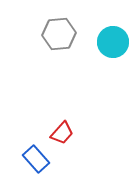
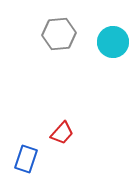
blue rectangle: moved 10 px left; rotated 60 degrees clockwise
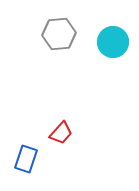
red trapezoid: moved 1 px left
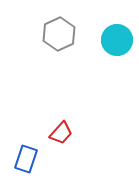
gray hexagon: rotated 20 degrees counterclockwise
cyan circle: moved 4 px right, 2 px up
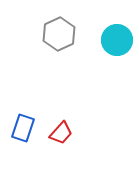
blue rectangle: moved 3 px left, 31 px up
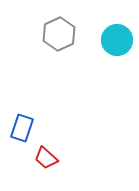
blue rectangle: moved 1 px left
red trapezoid: moved 15 px left, 25 px down; rotated 90 degrees clockwise
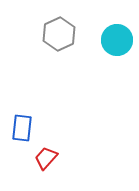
blue rectangle: rotated 12 degrees counterclockwise
red trapezoid: rotated 90 degrees clockwise
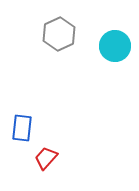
cyan circle: moved 2 px left, 6 px down
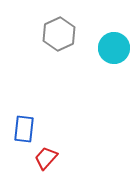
cyan circle: moved 1 px left, 2 px down
blue rectangle: moved 2 px right, 1 px down
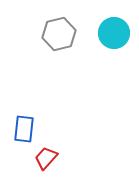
gray hexagon: rotated 12 degrees clockwise
cyan circle: moved 15 px up
